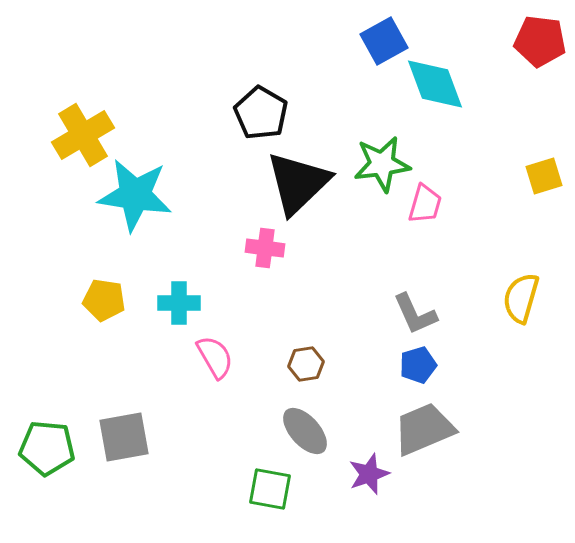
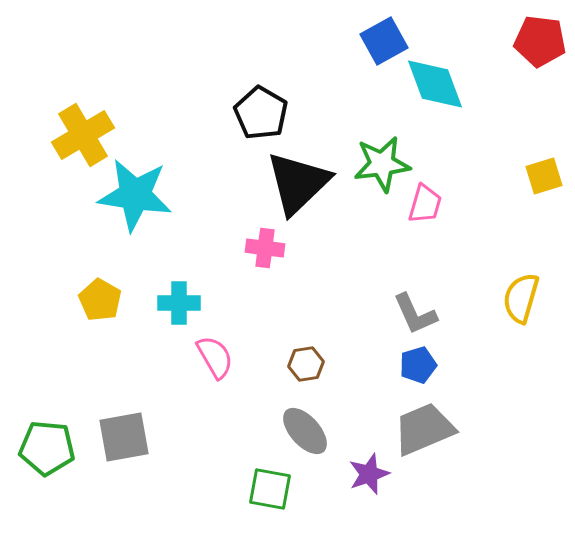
yellow pentagon: moved 4 px left; rotated 21 degrees clockwise
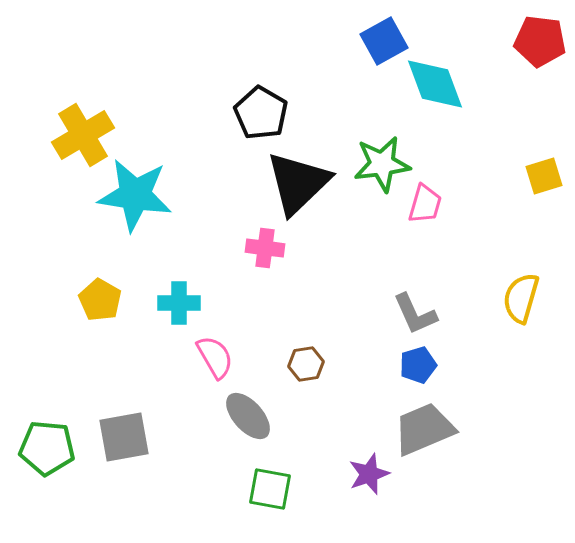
gray ellipse: moved 57 px left, 15 px up
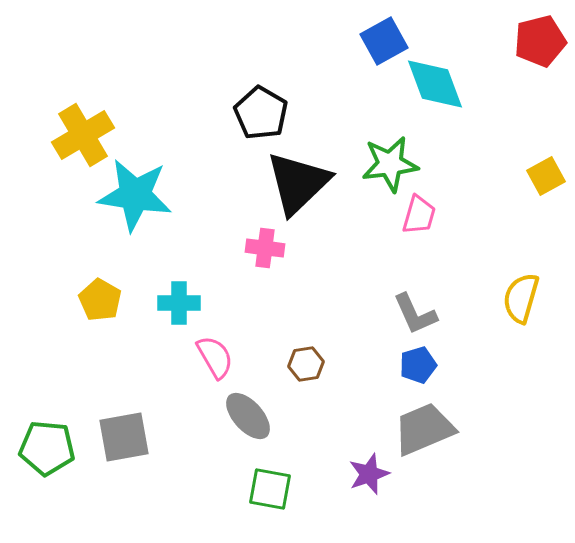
red pentagon: rotated 21 degrees counterclockwise
green star: moved 8 px right
yellow square: moved 2 px right; rotated 12 degrees counterclockwise
pink trapezoid: moved 6 px left, 11 px down
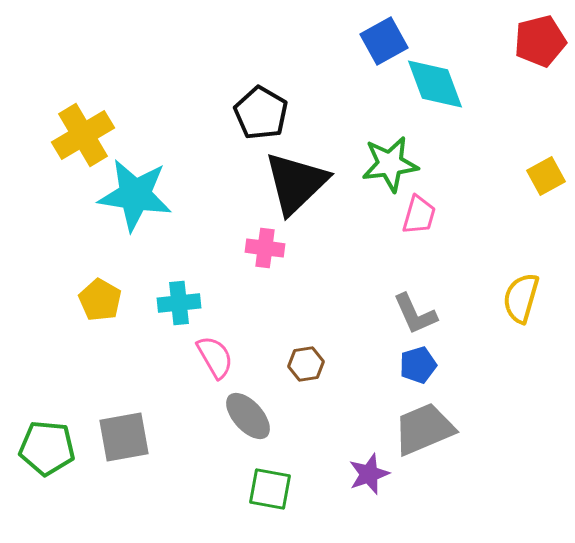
black triangle: moved 2 px left
cyan cross: rotated 6 degrees counterclockwise
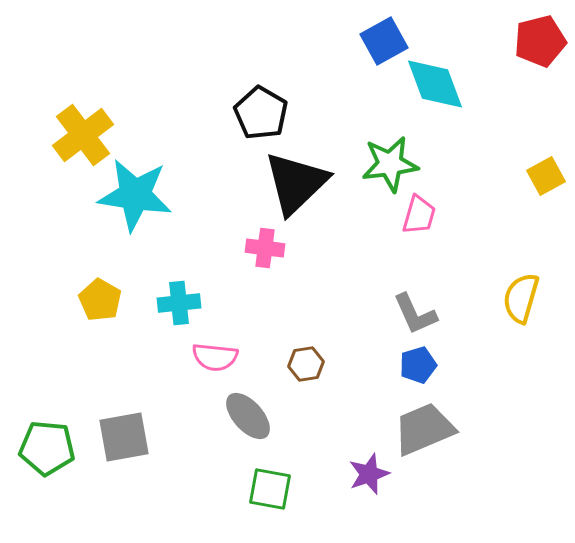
yellow cross: rotated 6 degrees counterclockwise
pink semicircle: rotated 126 degrees clockwise
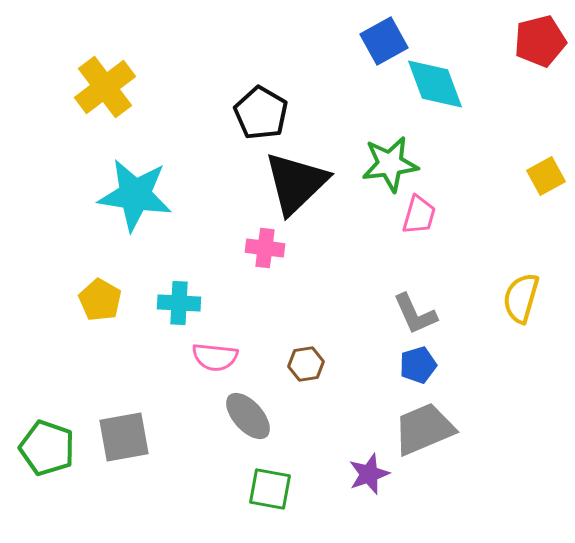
yellow cross: moved 22 px right, 48 px up
cyan cross: rotated 9 degrees clockwise
green pentagon: rotated 14 degrees clockwise
